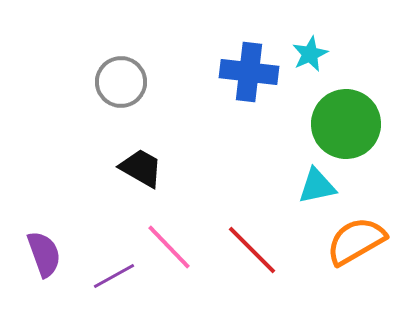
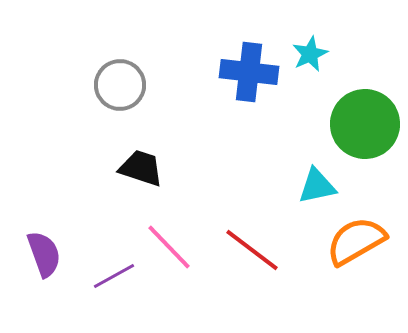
gray circle: moved 1 px left, 3 px down
green circle: moved 19 px right
black trapezoid: rotated 12 degrees counterclockwise
red line: rotated 8 degrees counterclockwise
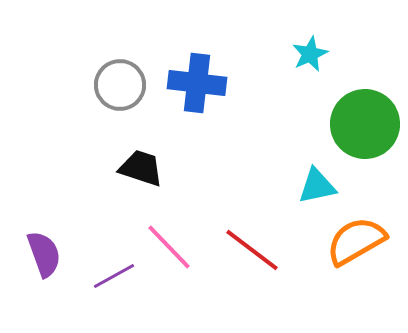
blue cross: moved 52 px left, 11 px down
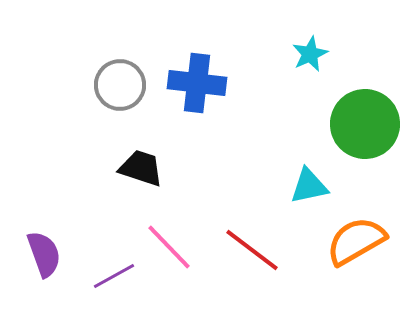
cyan triangle: moved 8 px left
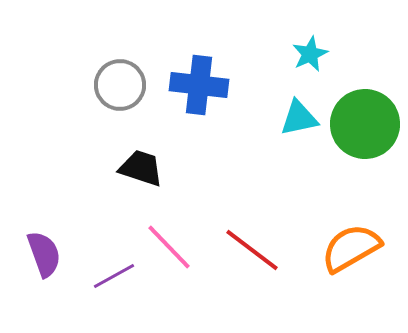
blue cross: moved 2 px right, 2 px down
cyan triangle: moved 10 px left, 68 px up
orange semicircle: moved 5 px left, 7 px down
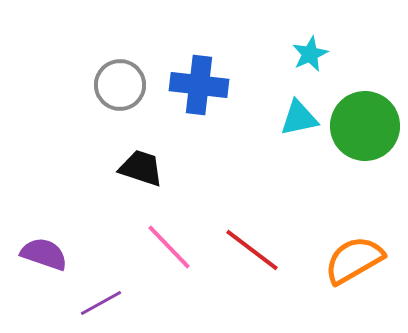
green circle: moved 2 px down
orange semicircle: moved 3 px right, 12 px down
purple semicircle: rotated 51 degrees counterclockwise
purple line: moved 13 px left, 27 px down
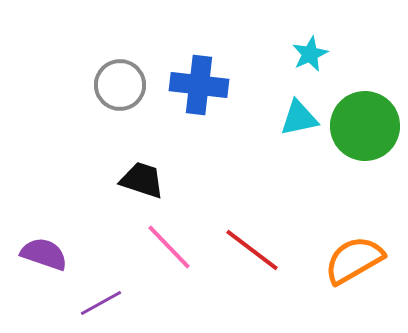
black trapezoid: moved 1 px right, 12 px down
